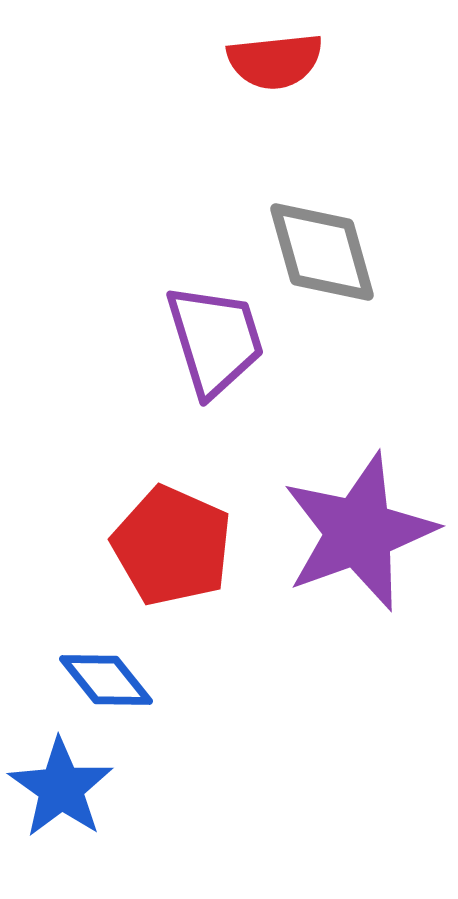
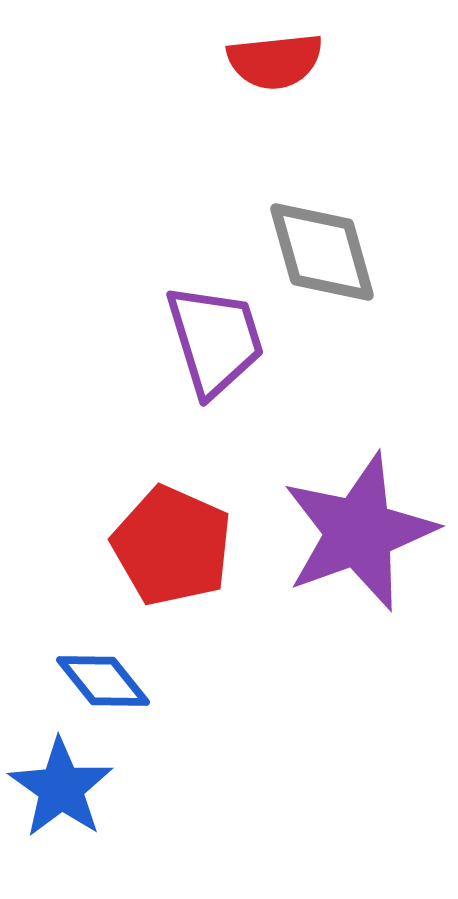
blue diamond: moved 3 px left, 1 px down
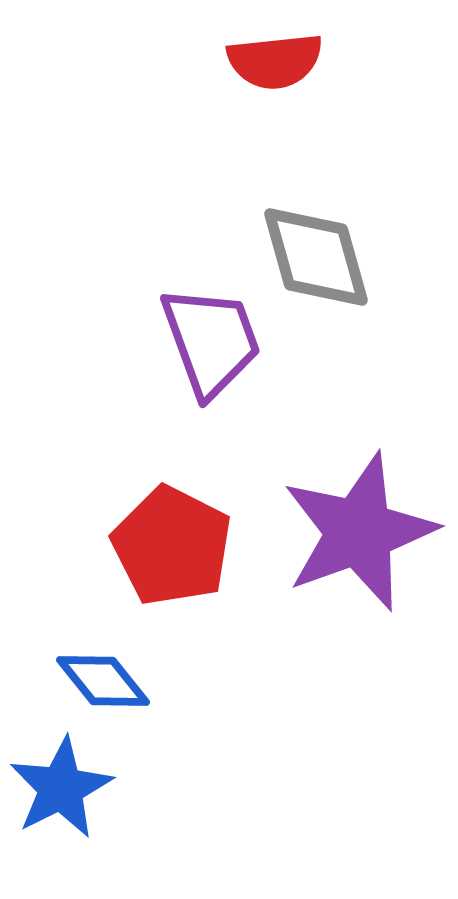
gray diamond: moved 6 px left, 5 px down
purple trapezoid: moved 4 px left, 1 px down; rotated 3 degrees counterclockwise
red pentagon: rotated 3 degrees clockwise
blue star: rotated 10 degrees clockwise
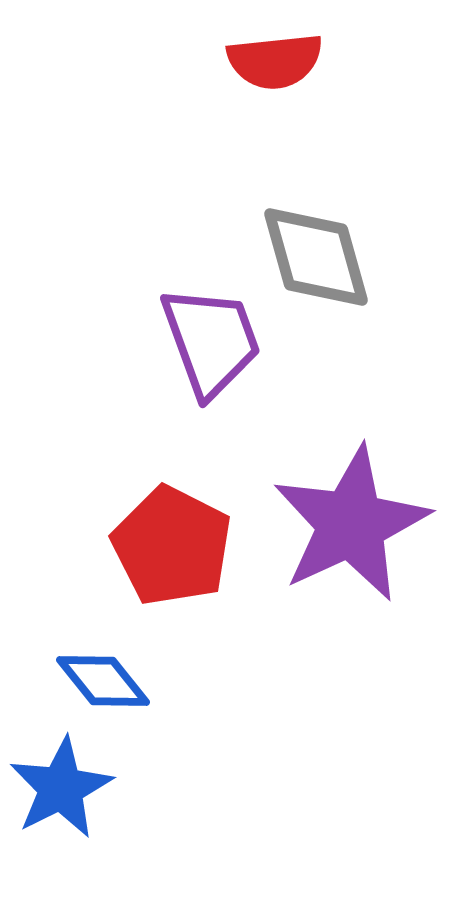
purple star: moved 8 px left, 8 px up; rotated 5 degrees counterclockwise
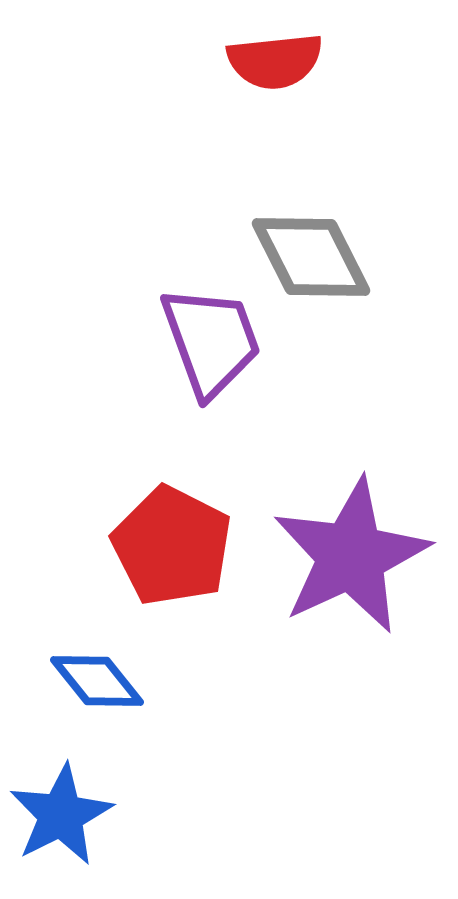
gray diamond: moved 5 px left; rotated 11 degrees counterclockwise
purple star: moved 32 px down
blue diamond: moved 6 px left
blue star: moved 27 px down
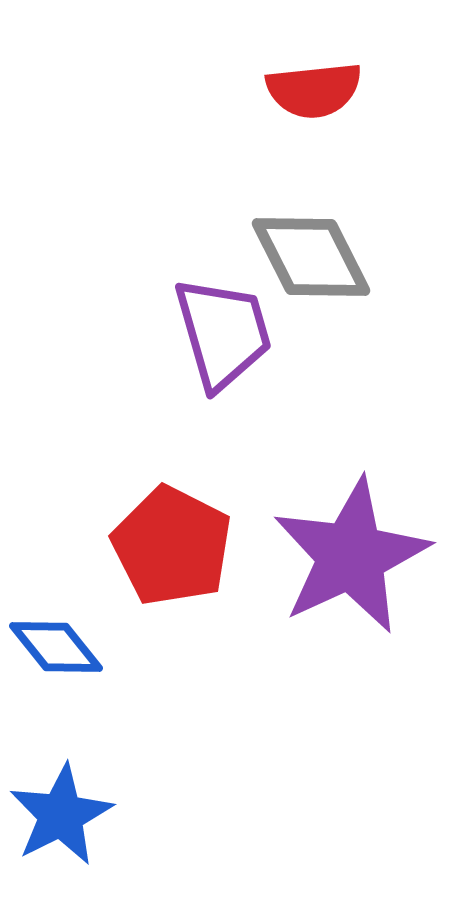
red semicircle: moved 39 px right, 29 px down
purple trapezoid: moved 12 px right, 8 px up; rotated 4 degrees clockwise
blue diamond: moved 41 px left, 34 px up
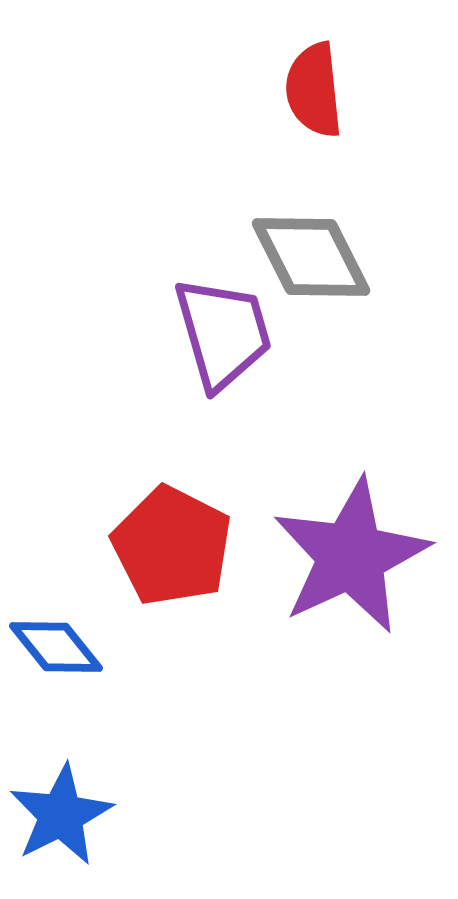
red semicircle: rotated 90 degrees clockwise
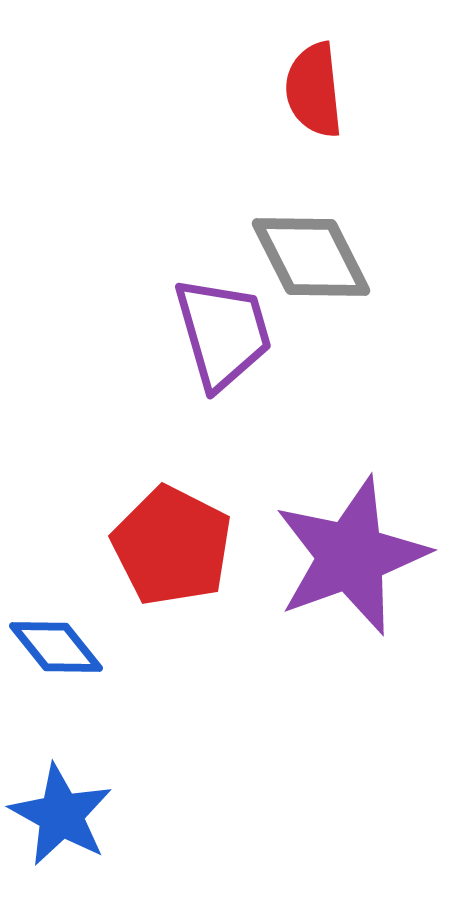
purple star: rotated 5 degrees clockwise
blue star: rotated 16 degrees counterclockwise
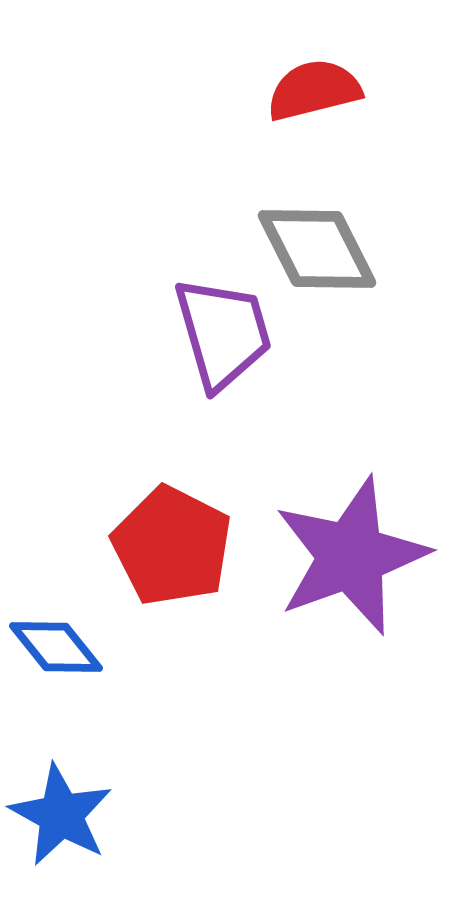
red semicircle: rotated 82 degrees clockwise
gray diamond: moved 6 px right, 8 px up
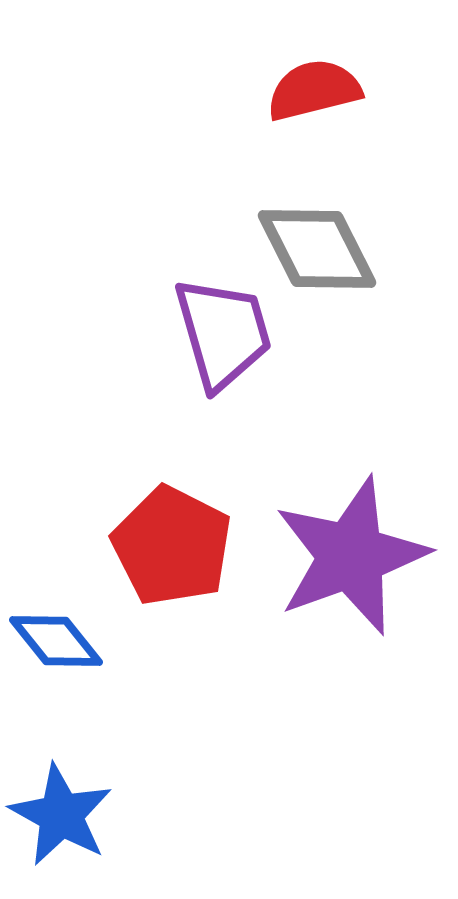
blue diamond: moved 6 px up
